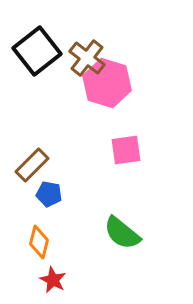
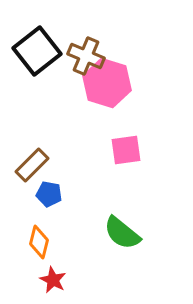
brown cross: moved 1 px left, 2 px up; rotated 15 degrees counterclockwise
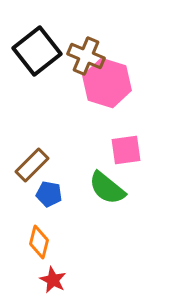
green semicircle: moved 15 px left, 45 px up
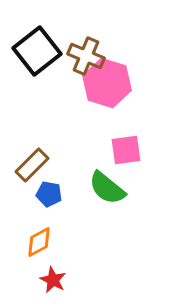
orange diamond: rotated 48 degrees clockwise
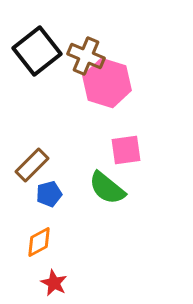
blue pentagon: rotated 25 degrees counterclockwise
red star: moved 1 px right, 3 px down
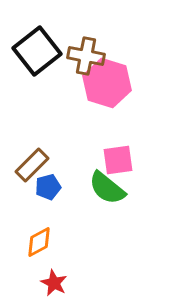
brown cross: rotated 12 degrees counterclockwise
pink square: moved 8 px left, 10 px down
blue pentagon: moved 1 px left, 7 px up
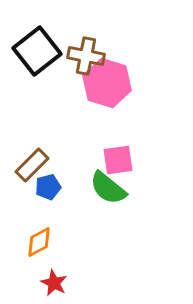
green semicircle: moved 1 px right
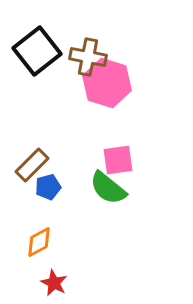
brown cross: moved 2 px right, 1 px down
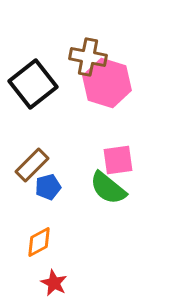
black square: moved 4 px left, 33 px down
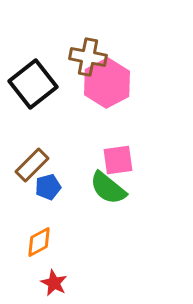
pink hexagon: rotated 15 degrees clockwise
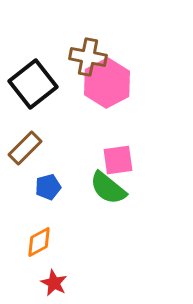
brown rectangle: moved 7 px left, 17 px up
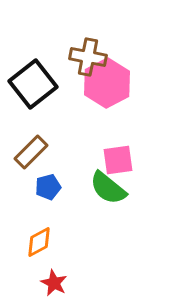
brown rectangle: moved 6 px right, 4 px down
